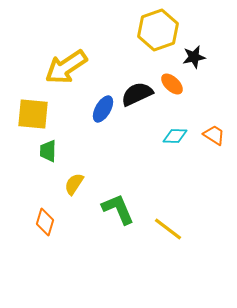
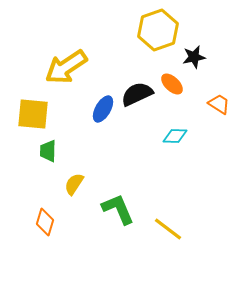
orange trapezoid: moved 5 px right, 31 px up
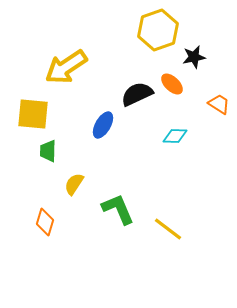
blue ellipse: moved 16 px down
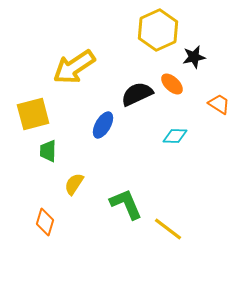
yellow hexagon: rotated 6 degrees counterclockwise
yellow arrow: moved 8 px right
yellow square: rotated 20 degrees counterclockwise
green L-shape: moved 8 px right, 5 px up
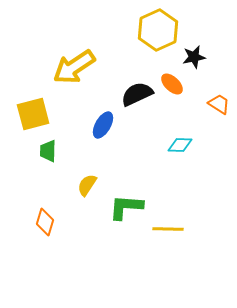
cyan diamond: moved 5 px right, 9 px down
yellow semicircle: moved 13 px right, 1 px down
green L-shape: moved 3 px down; rotated 63 degrees counterclockwise
yellow line: rotated 36 degrees counterclockwise
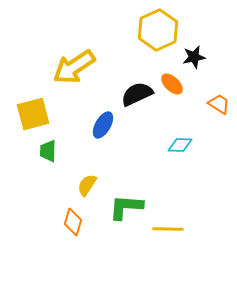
orange diamond: moved 28 px right
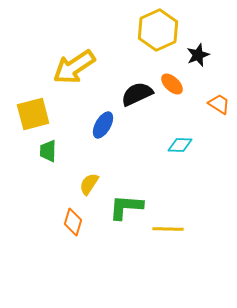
black star: moved 4 px right, 2 px up; rotated 10 degrees counterclockwise
yellow semicircle: moved 2 px right, 1 px up
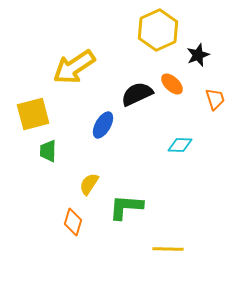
orange trapezoid: moved 4 px left, 5 px up; rotated 40 degrees clockwise
yellow line: moved 20 px down
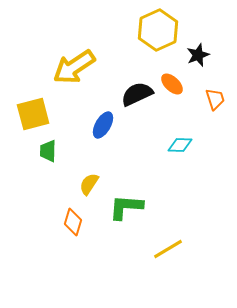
yellow line: rotated 32 degrees counterclockwise
